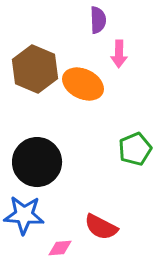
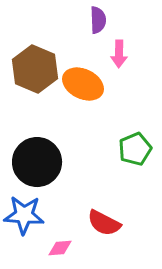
red semicircle: moved 3 px right, 4 px up
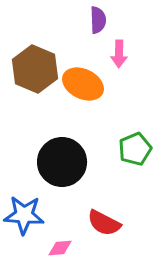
black circle: moved 25 px right
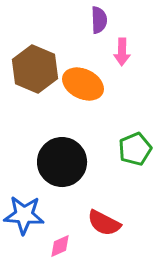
purple semicircle: moved 1 px right
pink arrow: moved 3 px right, 2 px up
pink diamond: moved 2 px up; rotated 20 degrees counterclockwise
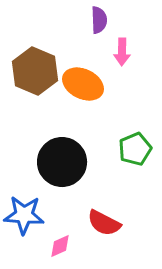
brown hexagon: moved 2 px down
